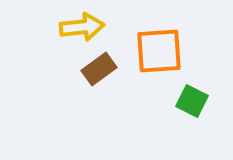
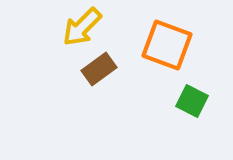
yellow arrow: rotated 141 degrees clockwise
orange square: moved 8 px right, 6 px up; rotated 24 degrees clockwise
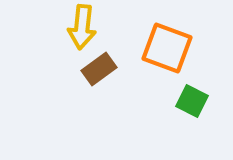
yellow arrow: rotated 39 degrees counterclockwise
orange square: moved 3 px down
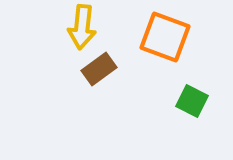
orange square: moved 2 px left, 11 px up
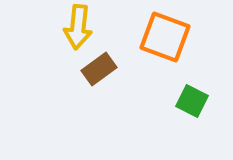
yellow arrow: moved 4 px left
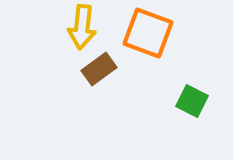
yellow arrow: moved 4 px right
orange square: moved 17 px left, 4 px up
